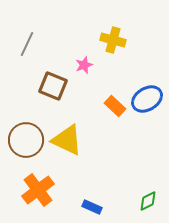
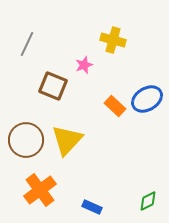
yellow triangle: rotated 48 degrees clockwise
orange cross: moved 2 px right
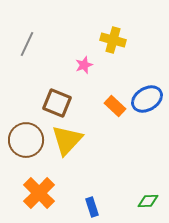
brown square: moved 4 px right, 17 px down
orange cross: moved 1 px left, 3 px down; rotated 8 degrees counterclockwise
green diamond: rotated 25 degrees clockwise
blue rectangle: rotated 48 degrees clockwise
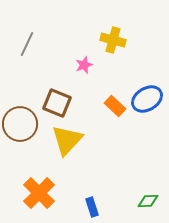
brown circle: moved 6 px left, 16 px up
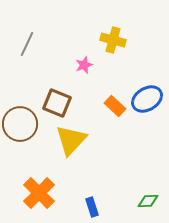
yellow triangle: moved 4 px right
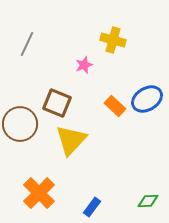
blue rectangle: rotated 54 degrees clockwise
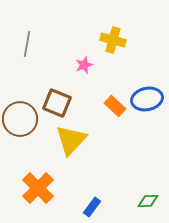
gray line: rotated 15 degrees counterclockwise
blue ellipse: rotated 20 degrees clockwise
brown circle: moved 5 px up
orange cross: moved 1 px left, 5 px up
